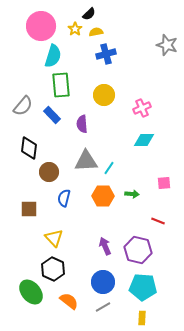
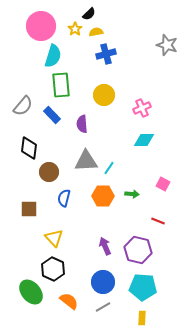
pink square: moved 1 px left, 1 px down; rotated 32 degrees clockwise
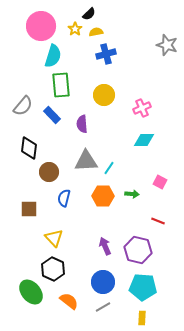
pink square: moved 3 px left, 2 px up
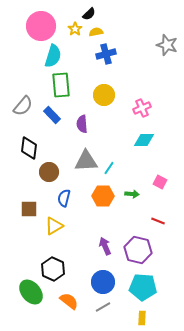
yellow triangle: moved 12 px up; rotated 42 degrees clockwise
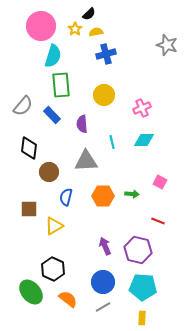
cyan line: moved 3 px right, 26 px up; rotated 48 degrees counterclockwise
blue semicircle: moved 2 px right, 1 px up
orange semicircle: moved 1 px left, 2 px up
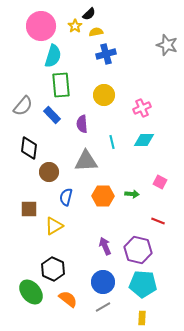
yellow star: moved 3 px up
cyan pentagon: moved 3 px up
